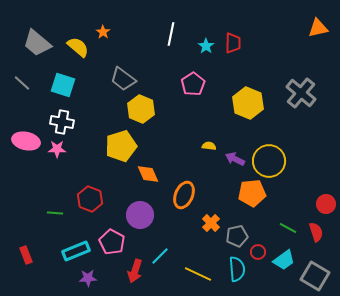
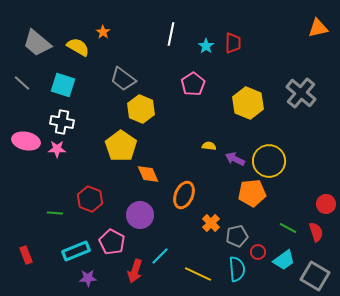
yellow semicircle at (78, 47): rotated 10 degrees counterclockwise
yellow pentagon at (121, 146): rotated 20 degrees counterclockwise
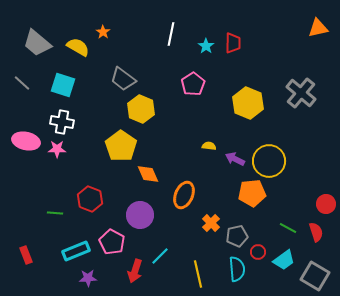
yellow line at (198, 274): rotated 52 degrees clockwise
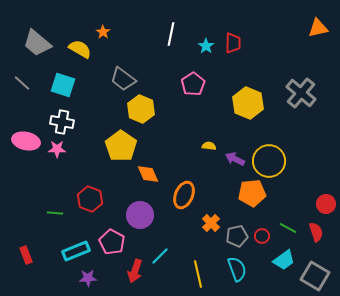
yellow semicircle at (78, 47): moved 2 px right, 2 px down
red circle at (258, 252): moved 4 px right, 16 px up
cyan semicircle at (237, 269): rotated 15 degrees counterclockwise
